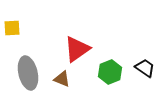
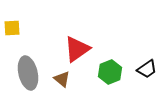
black trapezoid: moved 2 px right, 1 px down; rotated 110 degrees clockwise
brown triangle: rotated 18 degrees clockwise
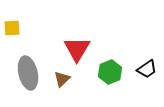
red triangle: rotated 24 degrees counterclockwise
brown triangle: rotated 36 degrees clockwise
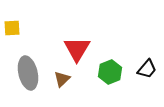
black trapezoid: rotated 15 degrees counterclockwise
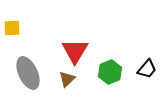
red triangle: moved 2 px left, 2 px down
gray ellipse: rotated 12 degrees counterclockwise
brown triangle: moved 5 px right
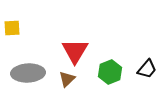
gray ellipse: rotated 68 degrees counterclockwise
